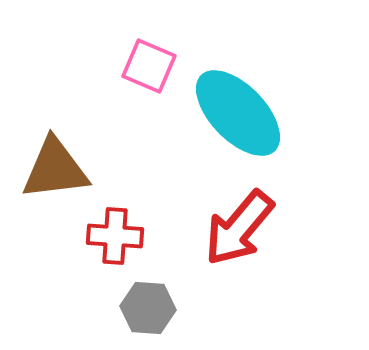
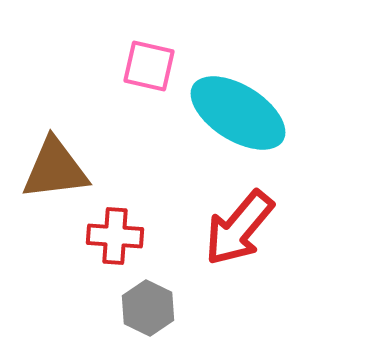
pink square: rotated 10 degrees counterclockwise
cyan ellipse: rotated 14 degrees counterclockwise
gray hexagon: rotated 22 degrees clockwise
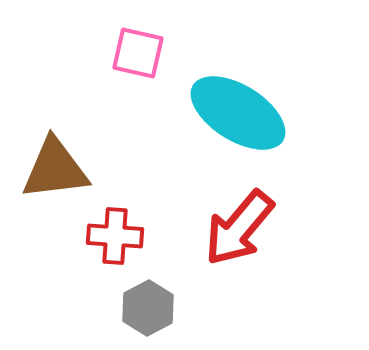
pink square: moved 11 px left, 13 px up
gray hexagon: rotated 6 degrees clockwise
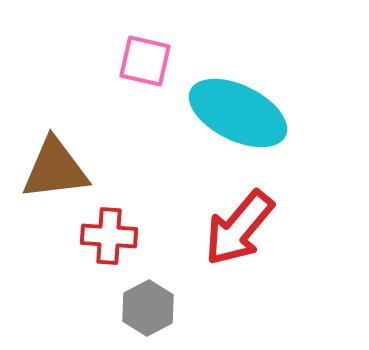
pink square: moved 7 px right, 8 px down
cyan ellipse: rotated 6 degrees counterclockwise
red cross: moved 6 px left
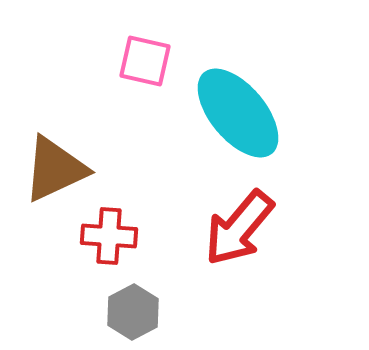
cyan ellipse: rotated 24 degrees clockwise
brown triangle: rotated 18 degrees counterclockwise
gray hexagon: moved 15 px left, 4 px down
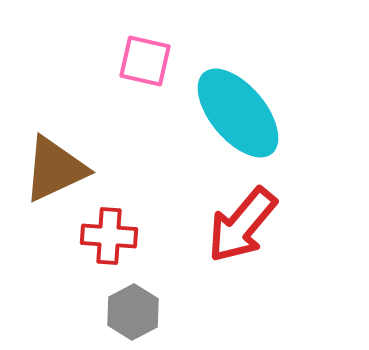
red arrow: moved 3 px right, 3 px up
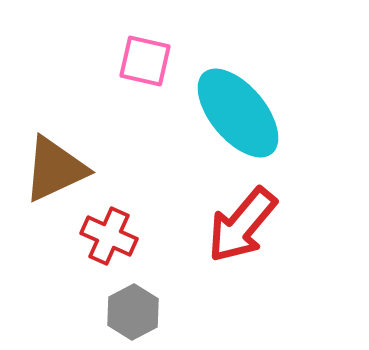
red cross: rotated 20 degrees clockwise
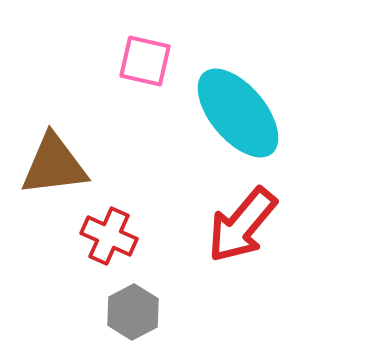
brown triangle: moved 1 px left, 4 px up; rotated 18 degrees clockwise
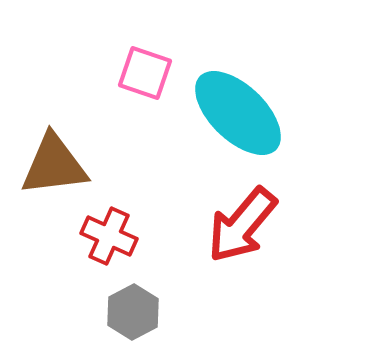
pink square: moved 12 px down; rotated 6 degrees clockwise
cyan ellipse: rotated 6 degrees counterclockwise
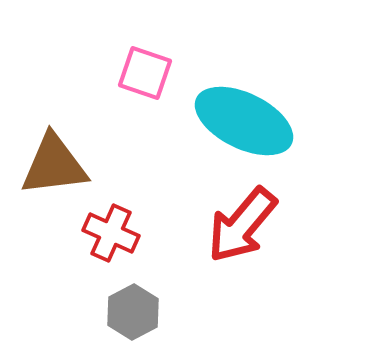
cyan ellipse: moved 6 px right, 8 px down; rotated 18 degrees counterclockwise
red cross: moved 2 px right, 3 px up
